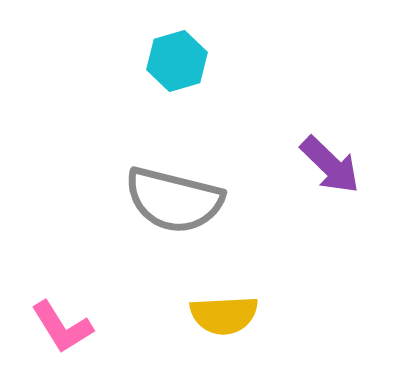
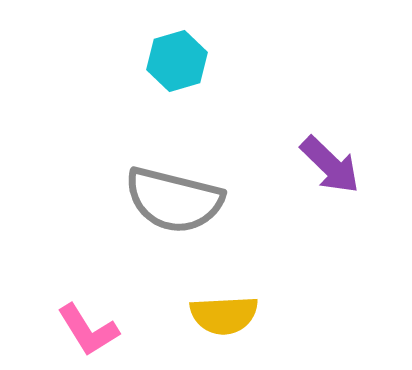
pink L-shape: moved 26 px right, 3 px down
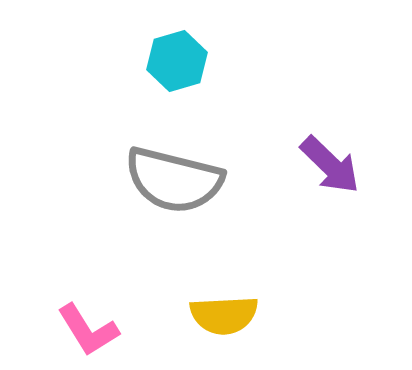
gray semicircle: moved 20 px up
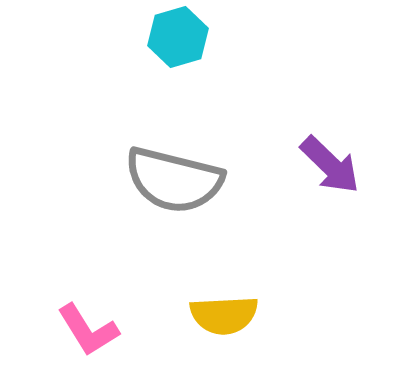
cyan hexagon: moved 1 px right, 24 px up
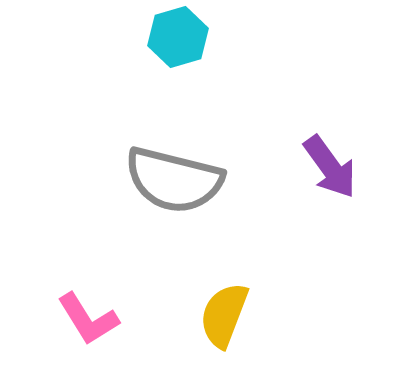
purple arrow: moved 2 px down; rotated 10 degrees clockwise
yellow semicircle: rotated 114 degrees clockwise
pink L-shape: moved 11 px up
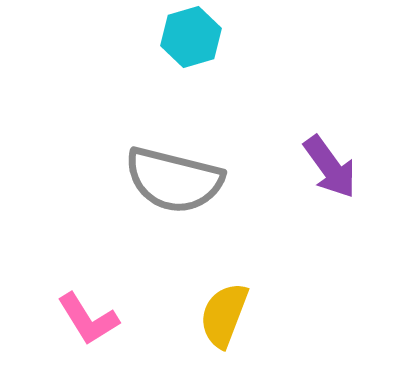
cyan hexagon: moved 13 px right
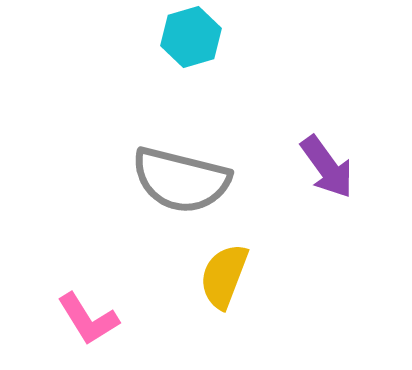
purple arrow: moved 3 px left
gray semicircle: moved 7 px right
yellow semicircle: moved 39 px up
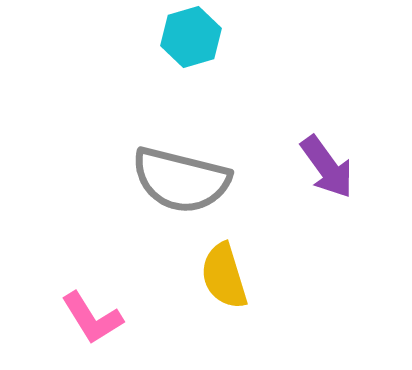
yellow semicircle: rotated 38 degrees counterclockwise
pink L-shape: moved 4 px right, 1 px up
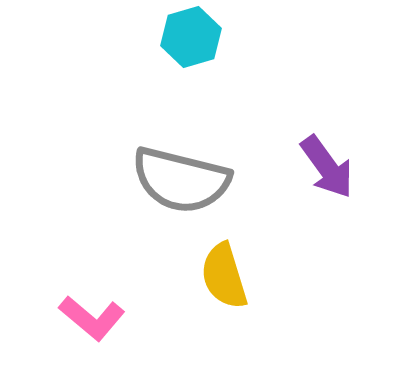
pink L-shape: rotated 18 degrees counterclockwise
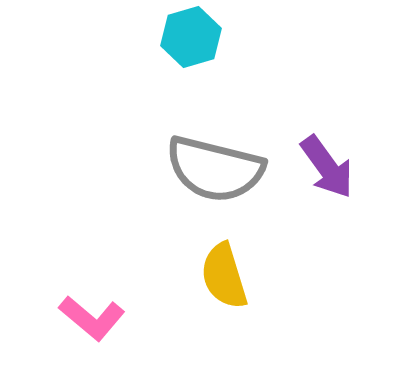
gray semicircle: moved 34 px right, 11 px up
